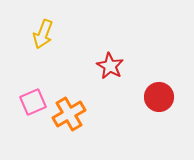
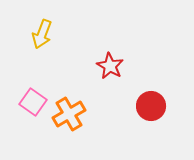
yellow arrow: moved 1 px left
red circle: moved 8 px left, 9 px down
pink square: rotated 32 degrees counterclockwise
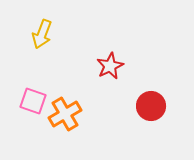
red star: rotated 16 degrees clockwise
pink square: moved 1 px up; rotated 16 degrees counterclockwise
orange cross: moved 4 px left
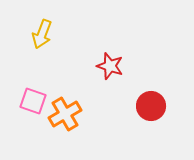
red star: rotated 28 degrees counterclockwise
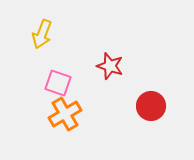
pink square: moved 25 px right, 18 px up
